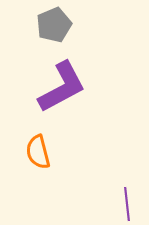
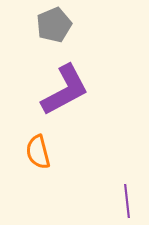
purple L-shape: moved 3 px right, 3 px down
purple line: moved 3 px up
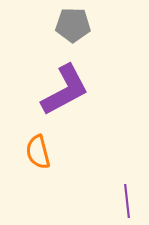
gray pentagon: moved 19 px right; rotated 24 degrees clockwise
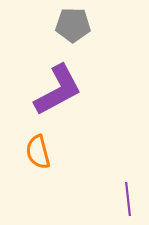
purple L-shape: moved 7 px left
purple line: moved 1 px right, 2 px up
